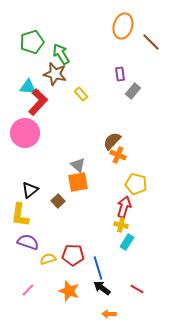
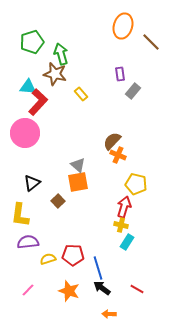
green arrow: rotated 15 degrees clockwise
black triangle: moved 2 px right, 7 px up
purple semicircle: rotated 25 degrees counterclockwise
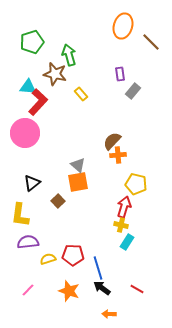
green arrow: moved 8 px right, 1 px down
orange cross: rotated 28 degrees counterclockwise
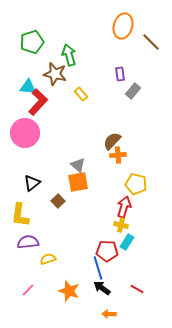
red pentagon: moved 34 px right, 4 px up
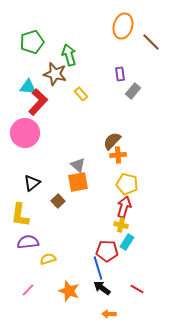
yellow pentagon: moved 9 px left
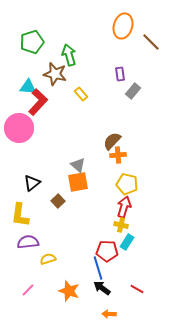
pink circle: moved 6 px left, 5 px up
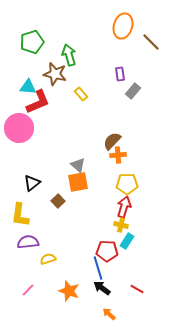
red L-shape: rotated 24 degrees clockwise
yellow pentagon: rotated 15 degrees counterclockwise
cyan rectangle: moved 1 px up
orange arrow: rotated 40 degrees clockwise
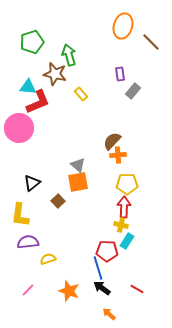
red arrow: rotated 15 degrees counterclockwise
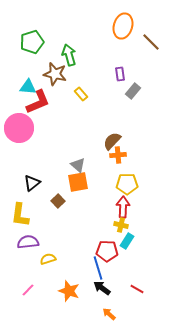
red arrow: moved 1 px left
